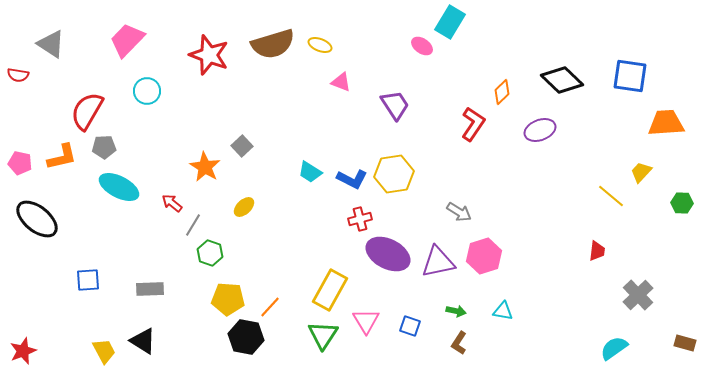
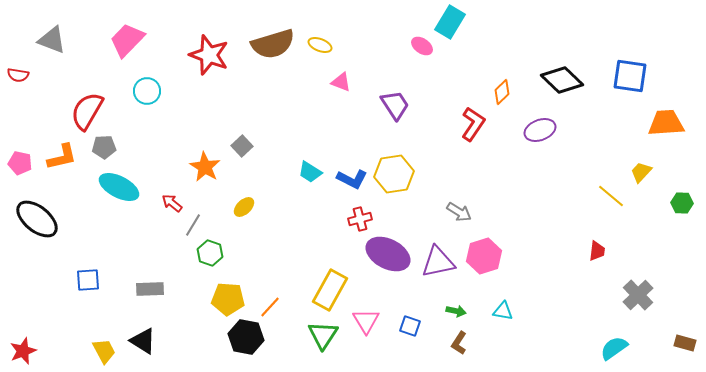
gray triangle at (51, 44): moved 1 px right, 4 px up; rotated 12 degrees counterclockwise
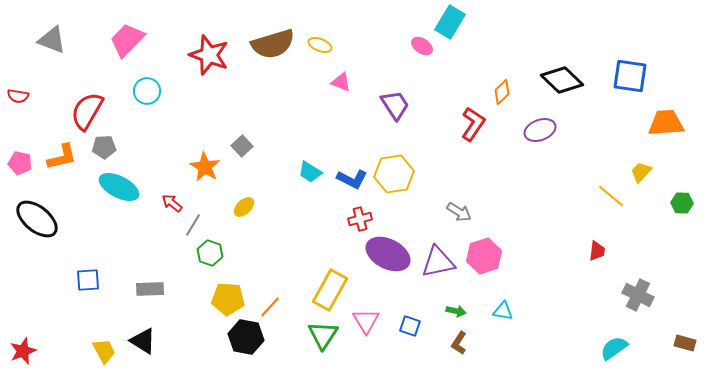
red semicircle at (18, 75): moved 21 px down
gray cross at (638, 295): rotated 20 degrees counterclockwise
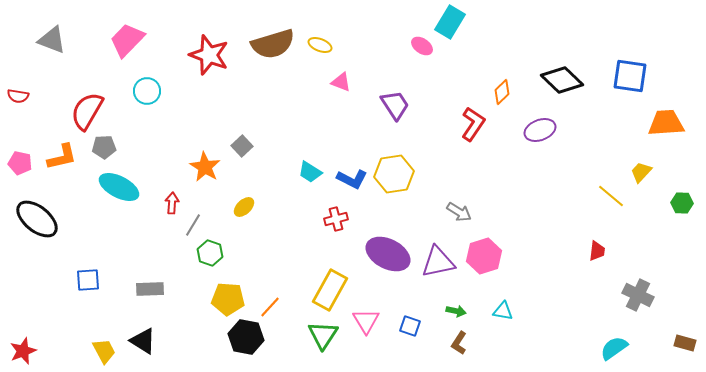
red arrow at (172, 203): rotated 55 degrees clockwise
red cross at (360, 219): moved 24 px left
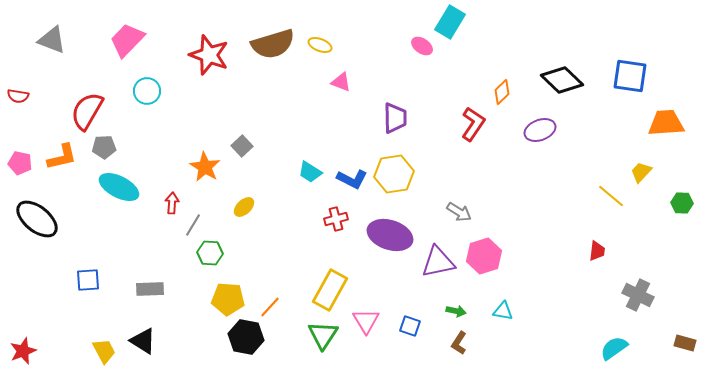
purple trapezoid at (395, 105): moved 13 px down; rotated 32 degrees clockwise
green hexagon at (210, 253): rotated 15 degrees counterclockwise
purple ellipse at (388, 254): moved 2 px right, 19 px up; rotated 9 degrees counterclockwise
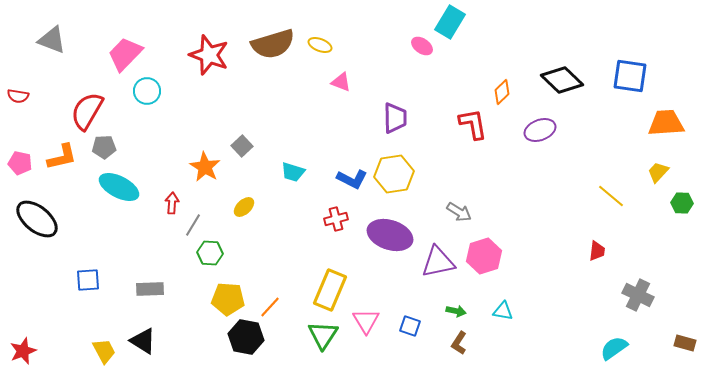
pink trapezoid at (127, 40): moved 2 px left, 14 px down
red L-shape at (473, 124): rotated 44 degrees counterclockwise
cyan trapezoid at (310, 172): moved 17 px left; rotated 15 degrees counterclockwise
yellow trapezoid at (641, 172): moved 17 px right
yellow rectangle at (330, 290): rotated 6 degrees counterclockwise
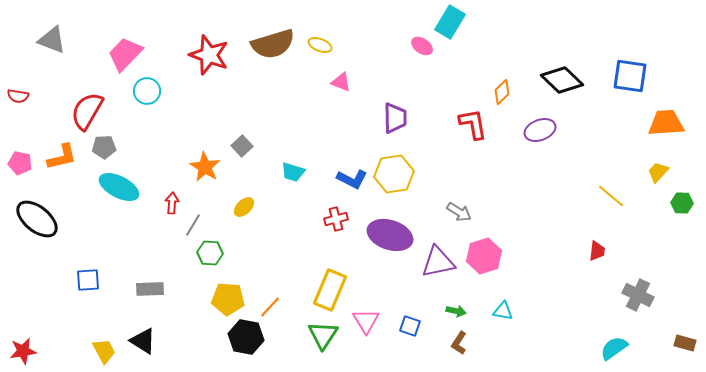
red star at (23, 351): rotated 12 degrees clockwise
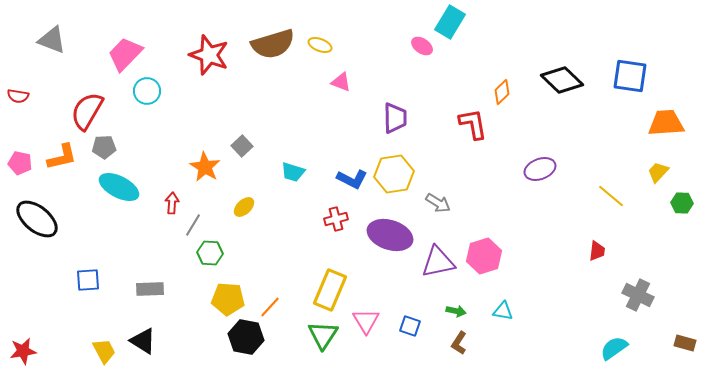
purple ellipse at (540, 130): moved 39 px down
gray arrow at (459, 212): moved 21 px left, 9 px up
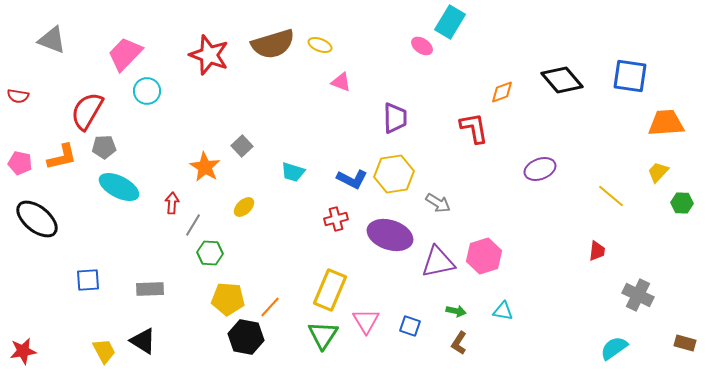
black diamond at (562, 80): rotated 6 degrees clockwise
orange diamond at (502, 92): rotated 25 degrees clockwise
red L-shape at (473, 124): moved 1 px right, 4 px down
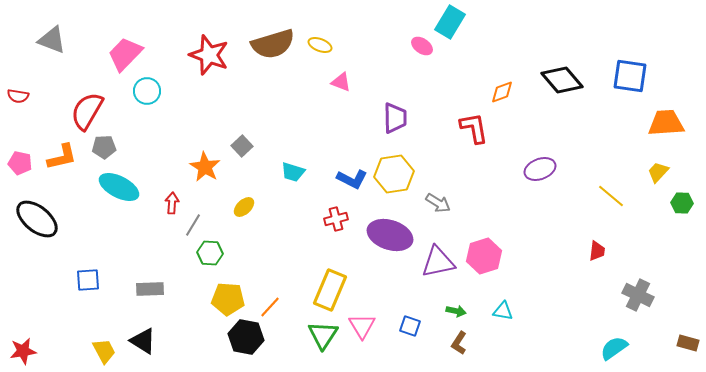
pink triangle at (366, 321): moved 4 px left, 5 px down
brown rectangle at (685, 343): moved 3 px right
